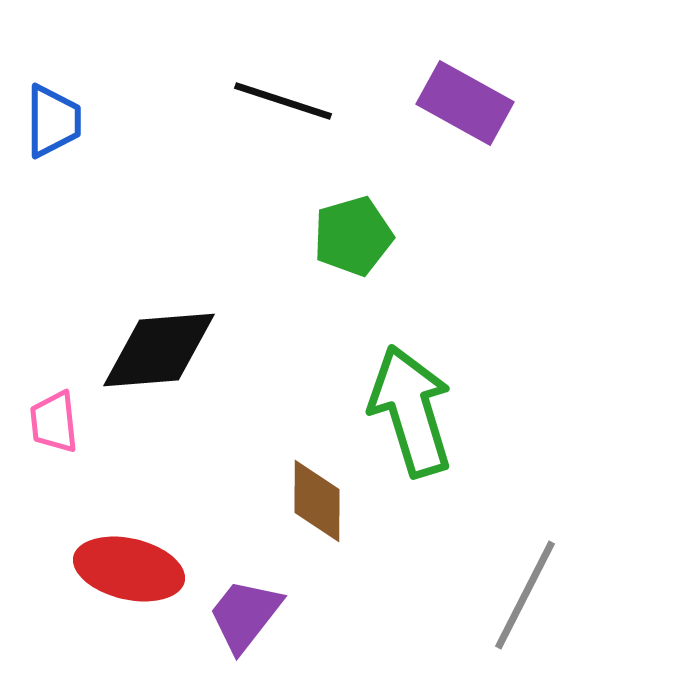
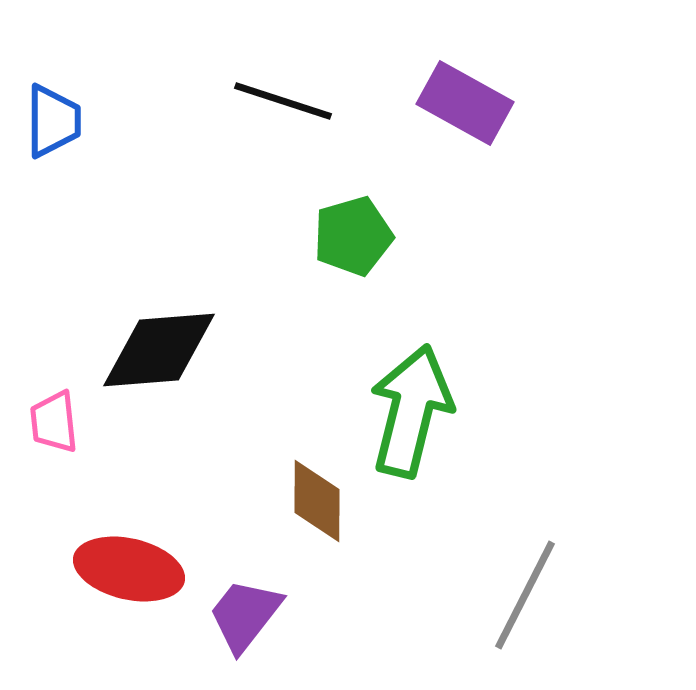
green arrow: rotated 31 degrees clockwise
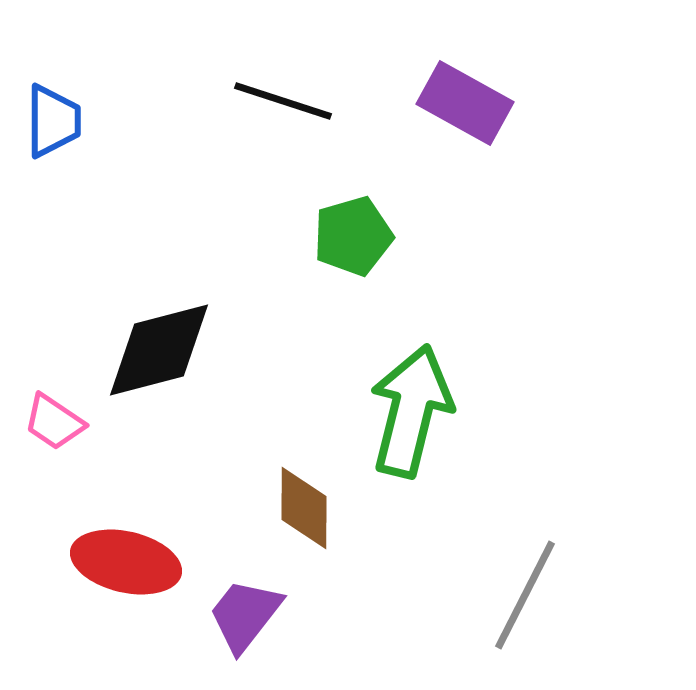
black diamond: rotated 10 degrees counterclockwise
pink trapezoid: rotated 50 degrees counterclockwise
brown diamond: moved 13 px left, 7 px down
red ellipse: moved 3 px left, 7 px up
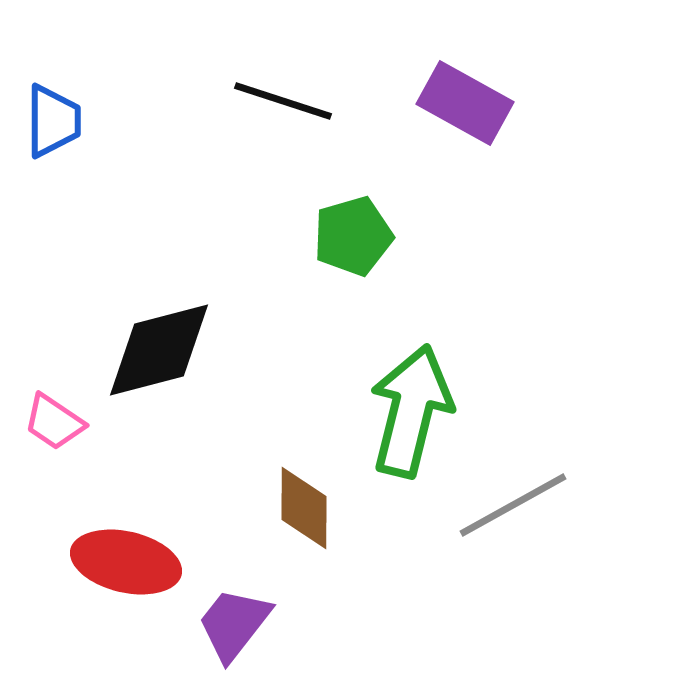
gray line: moved 12 px left, 90 px up; rotated 34 degrees clockwise
purple trapezoid: moved 11 px left, 9 px down
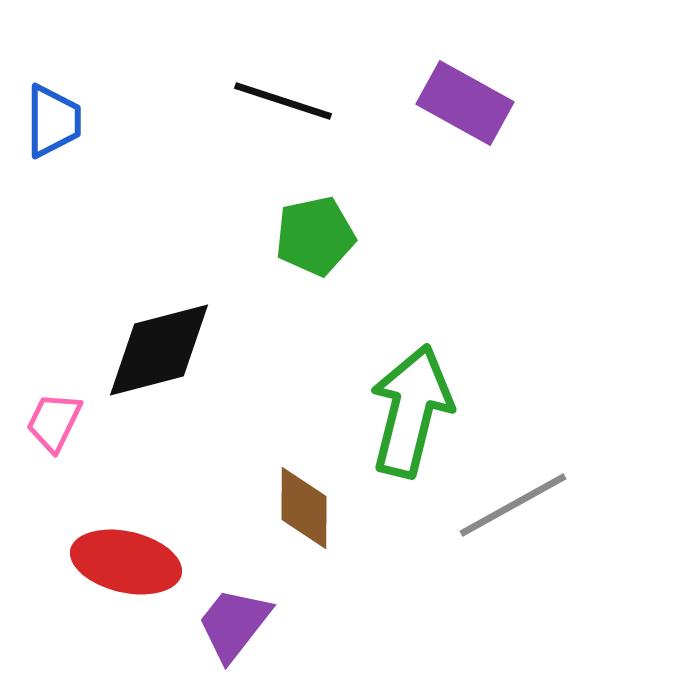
green pentagon: moved 38 px left; rotated 4 degrees clockwise
pink trapezoid: rotated 82 degrees clockwise
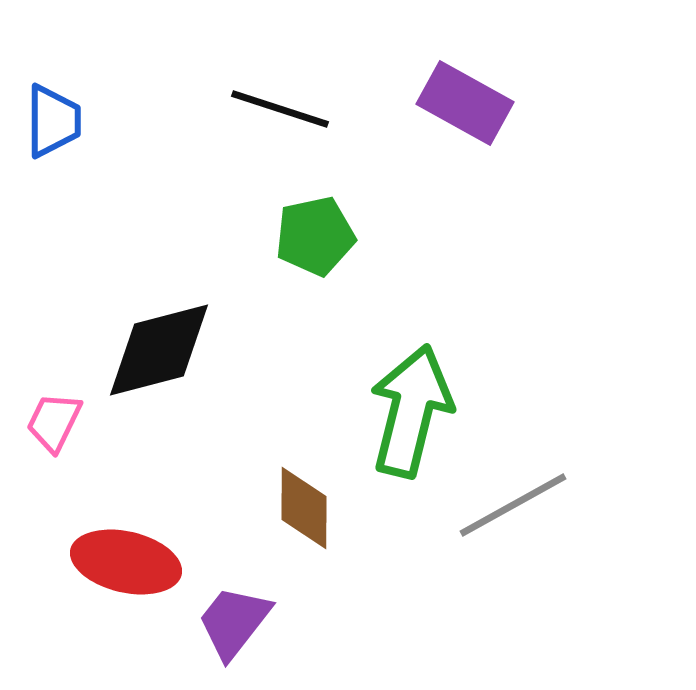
black line: moved 3 px left, 8 px down
purple trapezoid: moved 2 px up
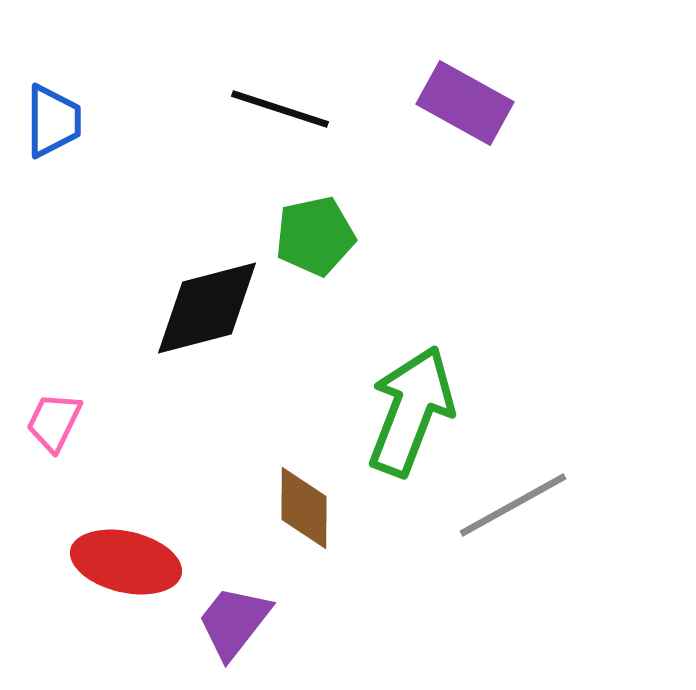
black diamond: moved 48 px right, 42 px up
green arrow: rotated 7 degrees clockwise
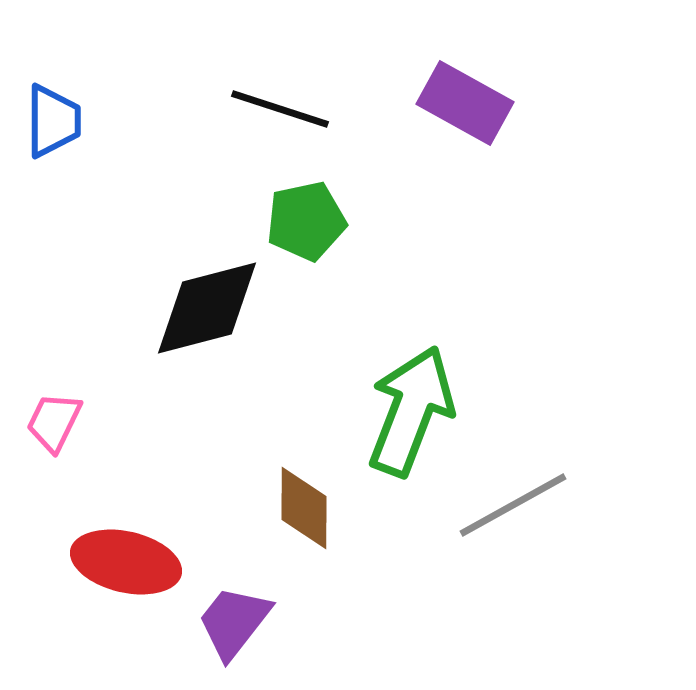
green pentagon: moved 9 px left, 15 px up
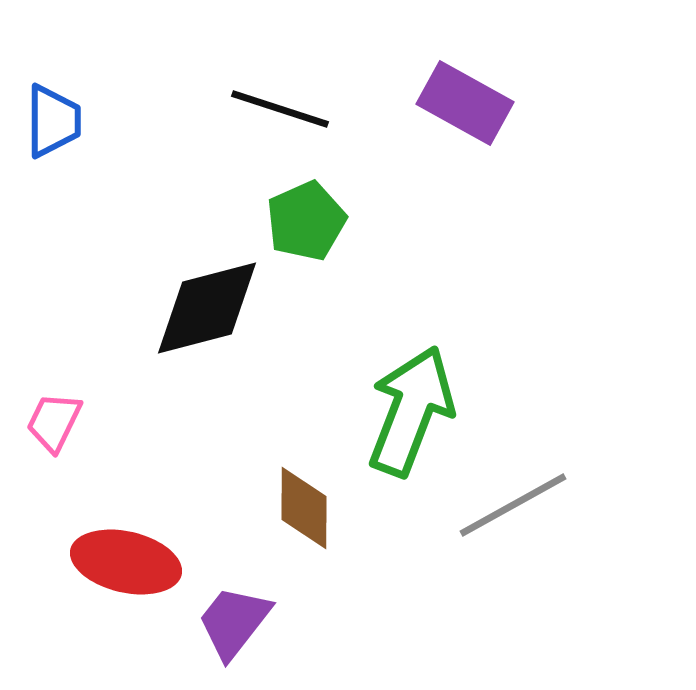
green pentagon: rotated 12 degrees counterclockwise
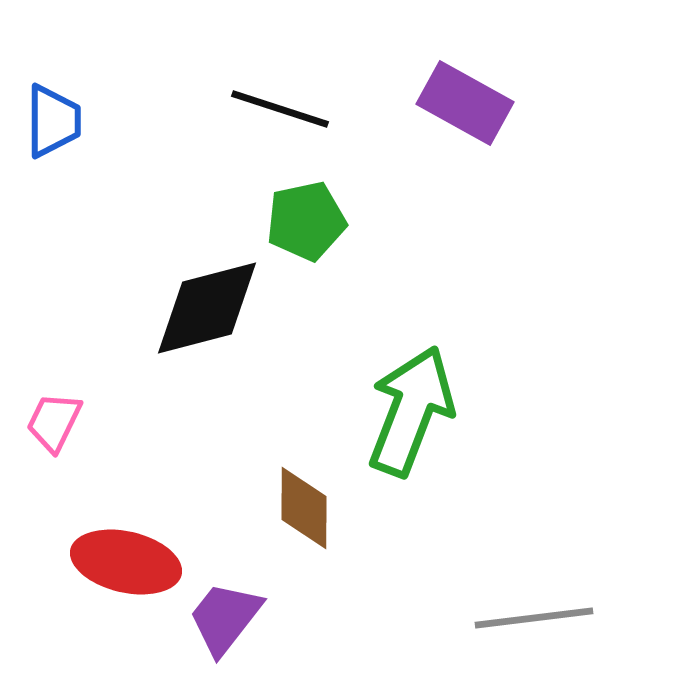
green pentagon: rotated 12 degrees clockwise
gray line: moved 21 px right, 113 px down; rotated 22 degrees clockwise
purple trapezoid: moved 9 px left, 4 px up
